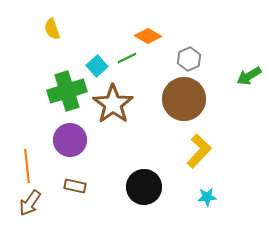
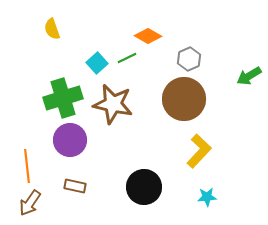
cyan square: moved 3 px up
green cross: moved 4 px left, 7 px down
brown star: rotated 24 degrees counterclockwise
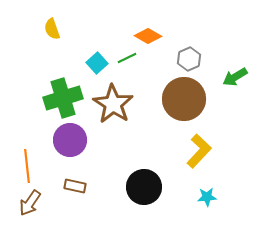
green arrow: moved 14 px left, 1 px down
brown star: rotated 21 degrees clockwise
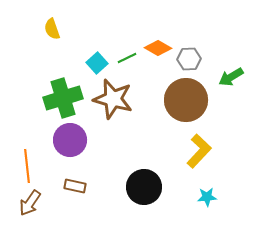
orange diamond: moved 10 px right, 12 px down
gray hexagon: rotated 20 degrees clockwise
green arrow: moved 4 px left
brown circle: moved 2 px right, 1 px down
brown star: moved 5 px up; rotated 18 degrees counterclockwise
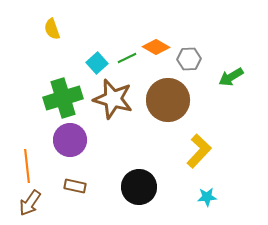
orange diamond: moved 2 px left, 1 px up
brown circle: moved 18 px left
black circle: moved 5 px left
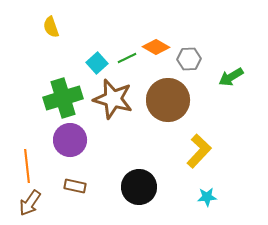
yellow semicircle: moved 1 px left, 2 px up
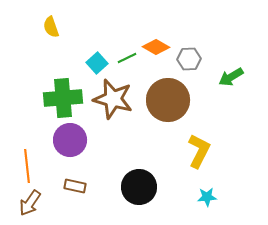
green cross: rotated 12 degrees clockwise
yellow L-shape: rotated 16 degrees counterclockwise
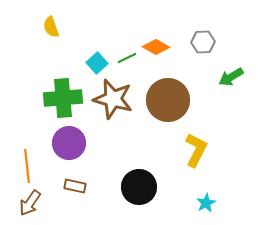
gray hexagon: moved 14 px right, 17 px up
purple circle: moved 1 px left, 3 px down
yellow L-shape: moved 3 px left, 1 px up
cyan star: moved 1 px left, 6 px down; rotated 24 degrees counterclockwise
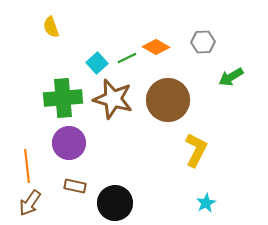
black circle: moved 24 px left, 16 px down
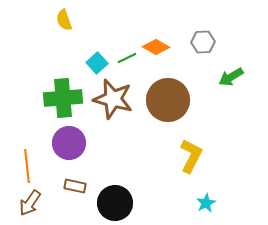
yellow semicircle: moved 13 px right, 7 px up
yellow L-shape: moved 5 px left, 6 px down
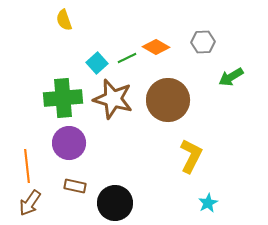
cyan star: moved 2 px right
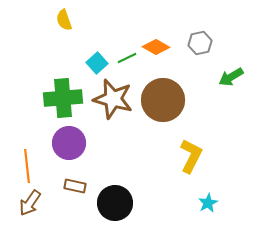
gray hexagon: moved 3 px left, 1 px down; rotated 10 degrees counterclockwise
brown circle: moved 5 px left
